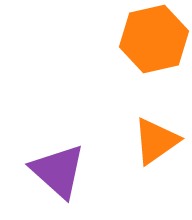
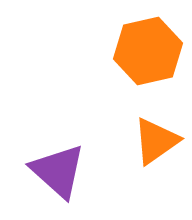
orange hexagon: moved 6 px left, 12 px down
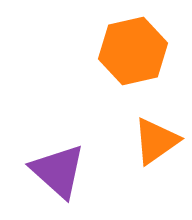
orange hexagon: moved 15 px left
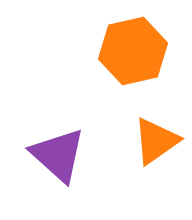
purple triangle: moved 16 px up
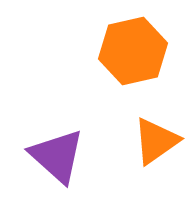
purple triangle: moved 1 px left, 1 px down
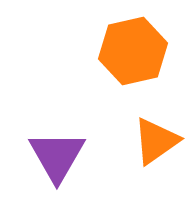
purple triangle: rotated 18 degrees clockwise
